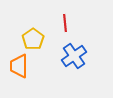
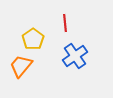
blue cross: moved 1 px right
orange trapezoid: moved 2 px right; rotated 40 degrees clockwise
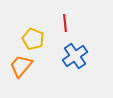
yellow pentagon: rotated 15 degrees counterclockwise
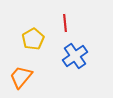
yellow pentagon: rotated 20 degrees clockwise
orange trapezoid: moved 11 px down
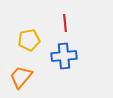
yellow pentagon: moved 4 px left, 1 px down; rotated 20 degrees clockwise
blue cross: moved 11 px left; rotated 30 degrees clockwise
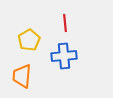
yellow pentagon: rotated 20 degrees counterclockwise
orange trapezoid: moved 1 px right, 1 px up; rotated 35 degrees counterclockwise
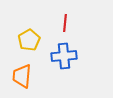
red line: rotated 12 degrees clockwise
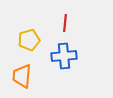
yellow pentagon: rotated 15 degrees clockwise
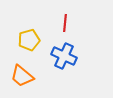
blue cross: rotated 30 degrees clockwise
orange trapezoid: rotated 55 degrees counterclockwise
